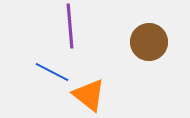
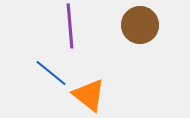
brown circle: moved 9 px left, 17 px up
blue line: moved 1 px left, 1 px down; rotated 12 degrees clockwise
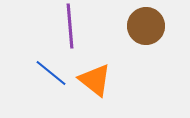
brown circle: moved 6 px right, 1 px down
orange triangle: moved 6 px right, 15 px up
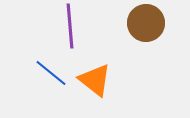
brown circle: moved 3 px up
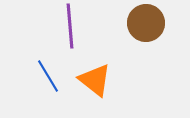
blue line: moved 3 px left, 3 px down; rotated 20 degrees clockwise
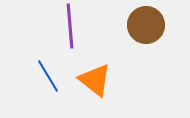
brown circle: moved 2 px down
